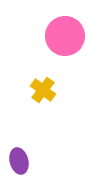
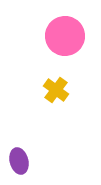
yellow cross: moved 13 px right
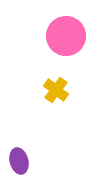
pink circle: moved 1 px right
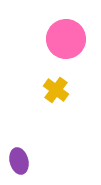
pink circle: moved 3 px down
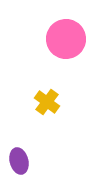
yellow cross: moved 9 px left, 12 px down
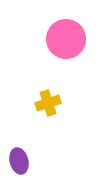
yellow cross: moved 1 px right, 1 px down; rotated 35 degrees clockwise
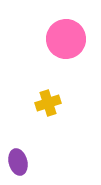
purple ellipse: moved 1 px left, 1 px down
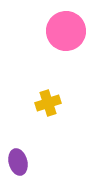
pink circle: moved 8 px up
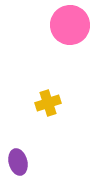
pink circle: moved 4 px right, 6 px up
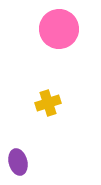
pink circle: moved 11 px left, 4 px down
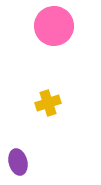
pink circle: moved 5 px left, 3 px up
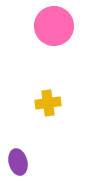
yellow cross: rotated 10 degrees clockwise
